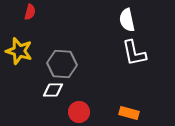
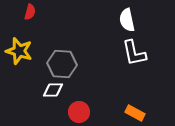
orange rectangle: moved 6 px right; rotated 12 degrees clockwise
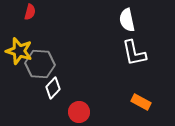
gray hexagon: moved 22 px left
white diamond: moved 2 px up; rotated 45 degrees counterclockwise
orange rectangle: moved 6 px right, 11 px up
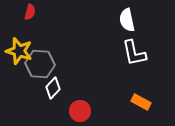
red circle: moved 1 px right, 1 px up
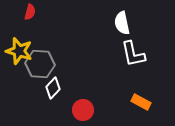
white semicircle: moved 5 px left, 3 px down
white L-shape: moved 1 px left, 1 px down
red circle: moved 3 px right, 1 px up
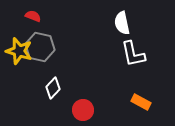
red semicircle: moved 3 px right, 4 px down; rotated 84 degrees counterclockwise
gray hexagon: moved 17 px up; rotated 8 degrees clockwise
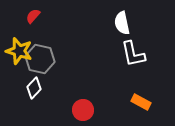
red semicircle: rotated 70 degrees counterclockwise
gray hexagon: moved 12 px down
white diamond: moved 19 px left
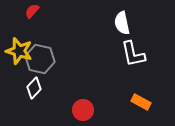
red semicircle: moved 1 px left, 5 px up
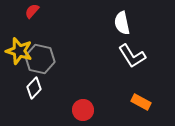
white L-shape: moved 1 px left, 2 px down; rotated 20 degrees counterclockwise
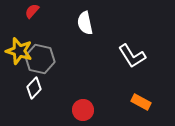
white semicircle: moved 37 px left
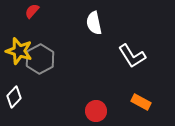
white semicircle: moved 9 px right
gray hexagon: rotated 20 degrees clockwise
white diamond: moved 20 px left, 9 px down
red circle: moved 13 px right, 1 px down
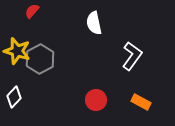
yellow star: moved 2 px left
white L-shape: rotated 112 degrees counterclockwise
red circle: moved 11 px up
